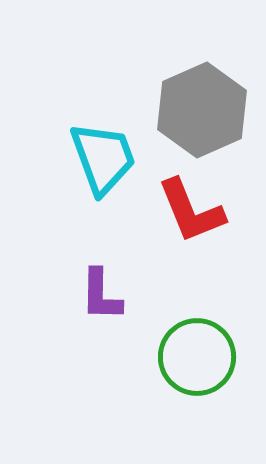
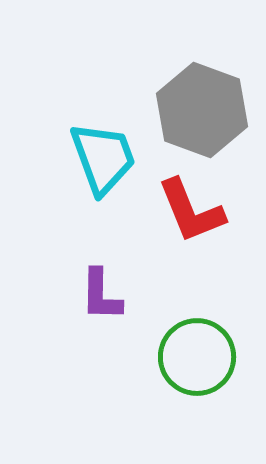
gray hexagon: rotated 16 degrees counterclockwise
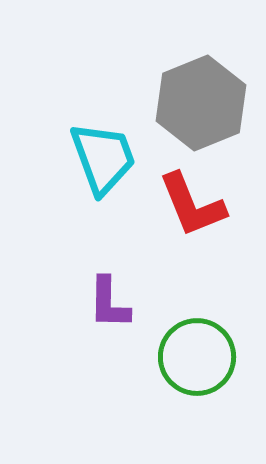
gray hexagon: moved 1 px left, 7 px up; rotated 18 degrees clockwise
red L-shape: moved 1 px right, 6 px up
purple L-shape: moved 8 px right, 8 px down
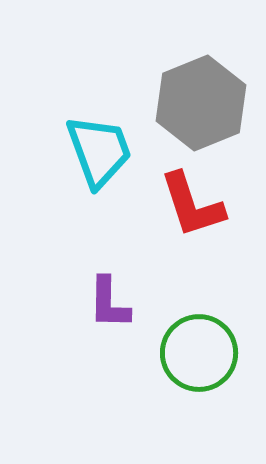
cyan trapezoid: moved 4 px left, 7 px up
red L-shape: rotated 4 degrees clockwise
green circle: moved 2 px right, 4 px up
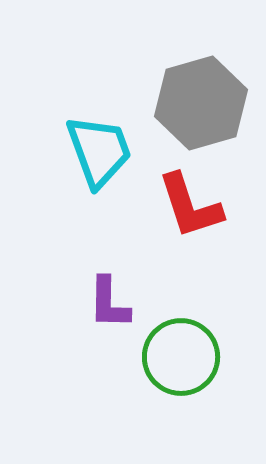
gray hexagon: rotated 6 degrees clockwise
red L-shape: moved 2 px left, 1 px down
green circle: moved 18 px left, 4 px down
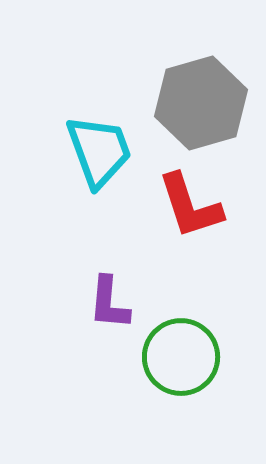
purple L-shape: rotated 4 degrees clockwise
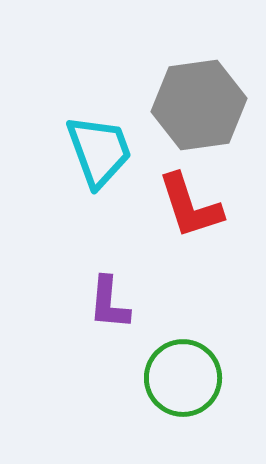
gray hexagon: moved 2 px left, 2 px down; rotated 8 degrees clockwise
green circle: moved 2 px right, 21 px down
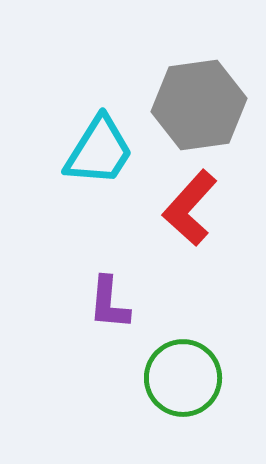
cyan trapezoid: rotated 52 degrees clockwise
red L-shape: moved 2 px down; rotated 60 degrees clockwise
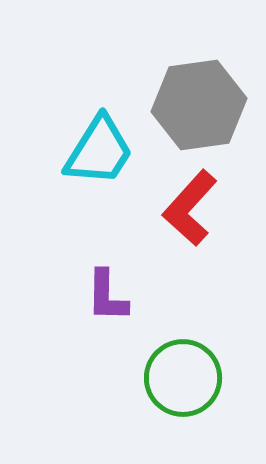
purple L-shape: moved 2 px left, 7 px up; rotated 4 degrees counterclockwise
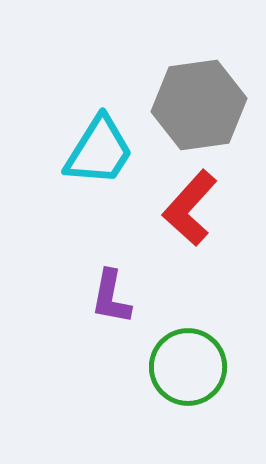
purple L-shape: moved 4 px right, 1 px down; rotated 10 degrees clockwise
green circle: moved 5 px right, 11 px up
